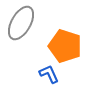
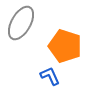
blue L-shape: moved 1 px right, 2 px down
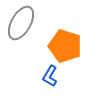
blue L-shape: rotated 125 degrees counterclockwise
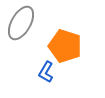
blue L-shape: moved 4 px left, 4 px up
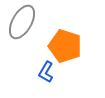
gray ellipse: moved 1 px right, 1 px up
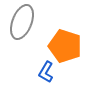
gray ellipse: rotated 8 degrees counterclockwise
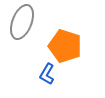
blue L-shape: moved 1 px right, 2 px down
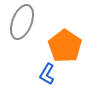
orange pentagon: rotated 16 degrees clockwise
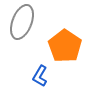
blue L-shape: moved 7 px left, 2 px down
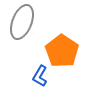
orange pentagon: moved 3 px left, 5 px down
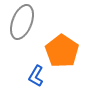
blue L-shape: moved 4 px left
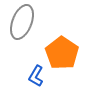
orange pentagon: moved 2 px down
